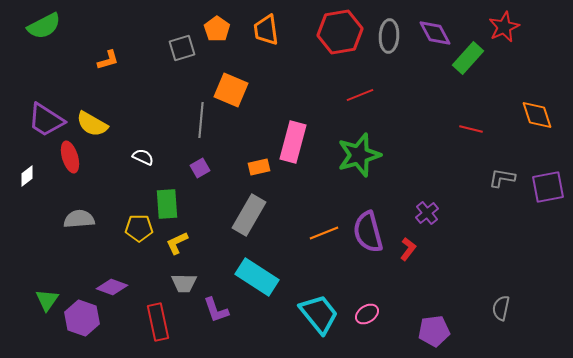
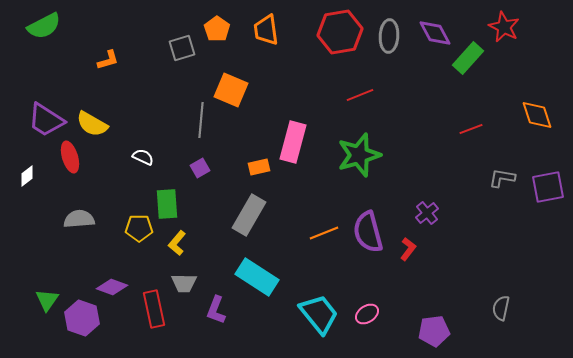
red star at (504, 27): rotated 20 degrees counterclockwise
red line at (471, 129): rotated 35 degrees counterclockwise
yellow L-shape at (177, 243): rotated 25 degrees counterclockwise
purple L-shape at (216, 310): rotated 40 degrees clockwise
red rectangle at (158, 322): moved 4 px left, 13 px up
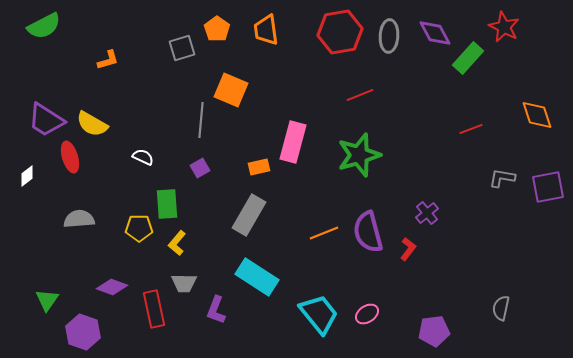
purple hexagon at (82, 318): moved 1 px right, 14 px down
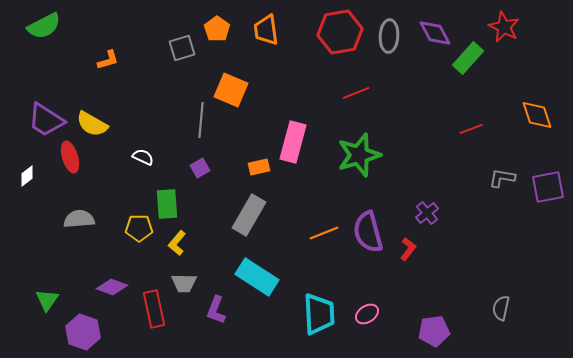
red line at (360, 95): moved 4 px left, 2 px up
cyan trapezoid at (319, 314): rotated 36 degrees clockwise
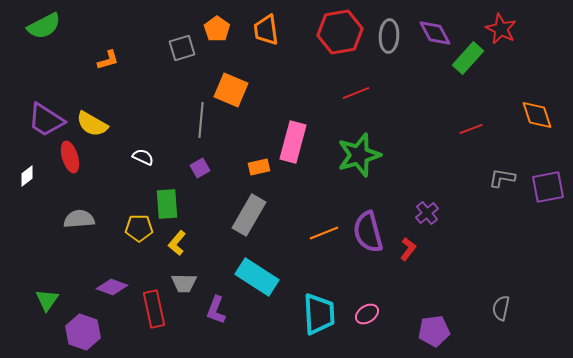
red star at (504, 27): moved 3 px left, 2 px down
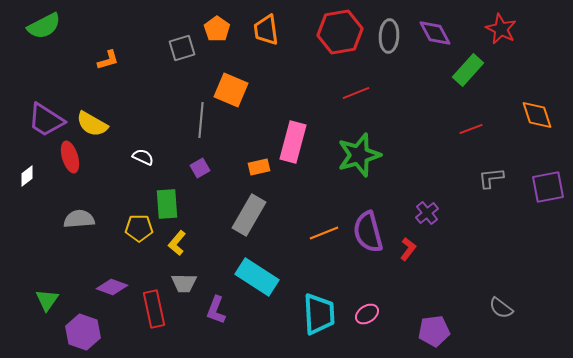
green rectangle at (468, 58): moved 12 px down
gray L-shape at (502, 178): moved 11 px left; rotated 16 degrees counterclockwise
gray semicircle at (501, 308): rotated 65 degrees counterclockwise
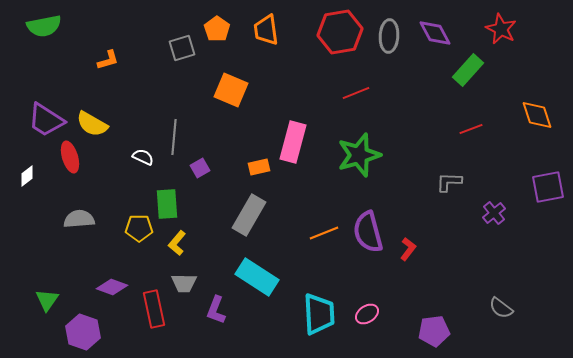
green semicircle at (44, 26): rotated 16 degrees clockwise
gray line at (201, 120): moved 27 px left, 17 px down
gray L-shape at (491, 178): moved 42 px left, 4 px down; rotated 8 degrees clockwise
purple cross at (427, 213): moved 67 px right
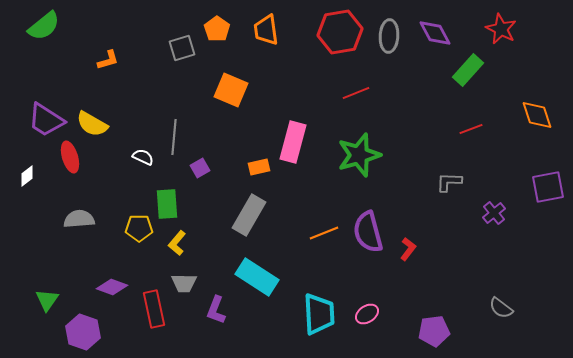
green semicircle at (44, 26): rotated 28 degrees counterclockwise
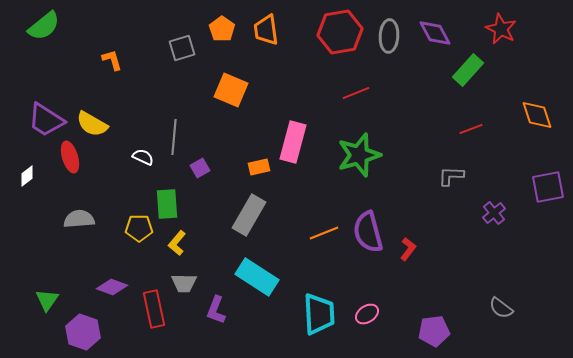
orange pentagon at (217, 29): moved 5 px right
orange L-shape at (108, 60): moved 4 px right; rotated 90 degrees counterclockwise
gray L-shape at (449, 182): moved 2 px right, 6 px up
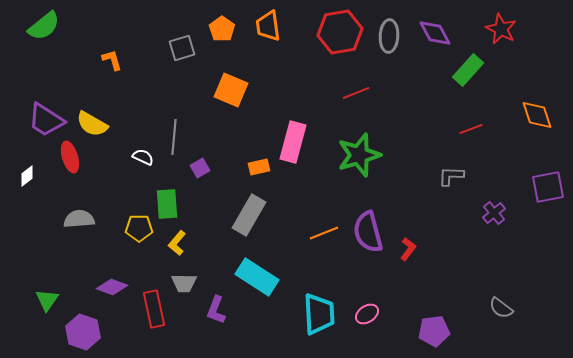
orange trapezoid at (266, 30): moved 2 px right, 4 px up
